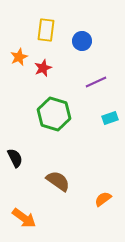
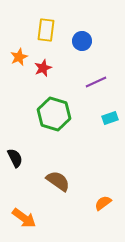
orange semicircle: moved 4 px down
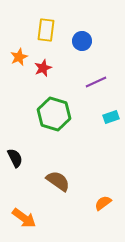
cyan rectangle: moved 1 px right, 1 px up
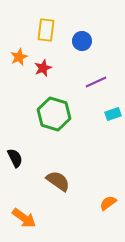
cyan rectangle: moved 2 px right, 3 px up
orange semicircle: moved 5 px right
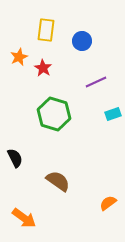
red star: rotated 18 degrees counterclockwise
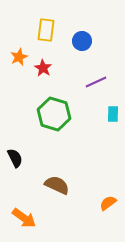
cyan rectangle: rotated 70 degrees counterclockwise
brown semicircle: moved 1 px left, 4 px down; rotated 10 degrees counterclockwise
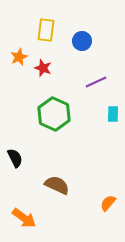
red star: rotated 12 degrees counterclockwise
green hexagon: rotated 8 degrees clockwise
orange semicircle: rotated 12 degrees counterclockwise
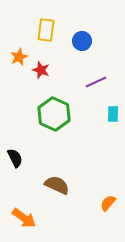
red star: moved 2 px left, 2 px down
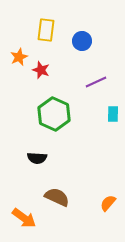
black semicircle: moved 22 px right; rotated 120 degrees clockwise
brown semicircle: moved 12 px down
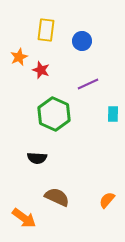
purple line: moved 8 px left, 2 px down
orange semicircle: moved 1 px left, 3 px up
